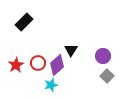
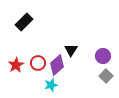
gray square: moved 1 px left
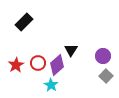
cyan star: rotated 24 degrees counterclockwise
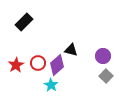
black triangle: rotated 48 degrees counterclockwise
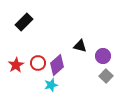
black triangle: moved 9 px right, 4 px up
cyan star: rotated 24 degrees clockwise
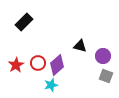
gray square: rotated 24 degrees counterclockwise
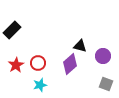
black rectangle: moved 12 px left, 8 px down
purple diamond: moved 13 px right, 1 px up
gray square: moved 8 px down
cyan star: moved 11 px left
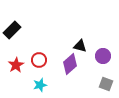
red circle: moved 1 px right, 3 px up
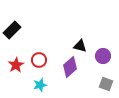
purple diamond: moved 3 px down
